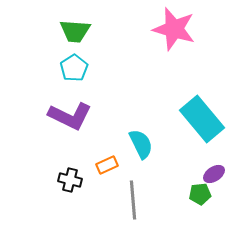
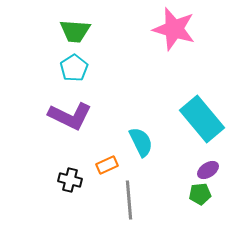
cyan semicircle: moved 2 px up
purple ellipse: moved 6 px left, 4 px up
gray line: moved 4 px left
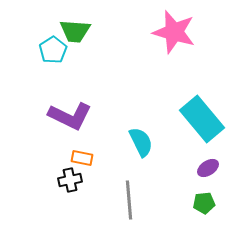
pink star: moved 3 px down
cyan pentagon: moved 21 px left, 18 px up
orange rectangle: moved 25 px left, 7 px up; rotated 35 degrees clockwise
purple ellipse: moved 2 px up
black cross: rotated 25 degrees counterclockwise
green pentagon: moved 4 px right, 9 px down
